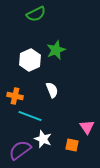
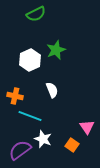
orange square: rotated 24 degrees clockwise
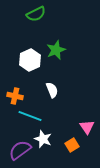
orange square: rotated 24 degrees clockwise
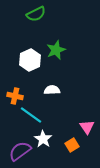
white semicircle: rotated 70 degrees counterclockwise
cyan line: moved 1 px right, 1 px up; rotated 15 degrees clockwise
white star: rotated 12 degrees clockwise
purple semicircle: moved 1 px down
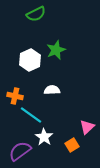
pink triangle: rotated 21 degrees clockwise
white star: moved 1 px right, 2 px up
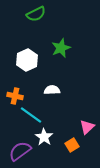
green star: moved 5 px right, 2 px up
white hexagon: moved 3 px left
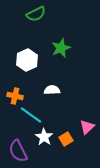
orange square: moved 6 px left, 6 px up
purple semicircle: moved 2 px left; rotated 80 degrees counterclockwise
